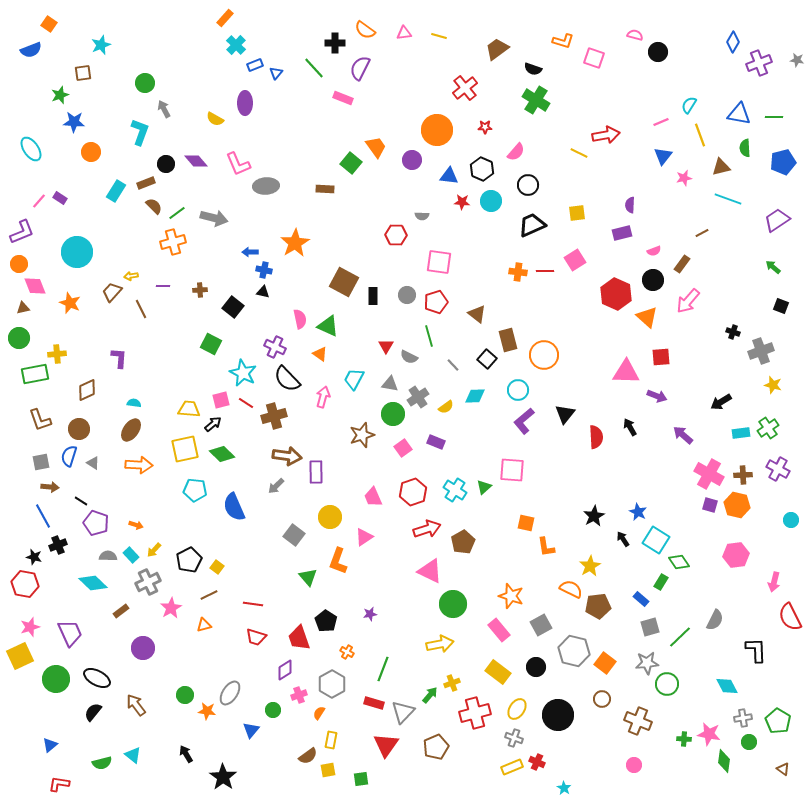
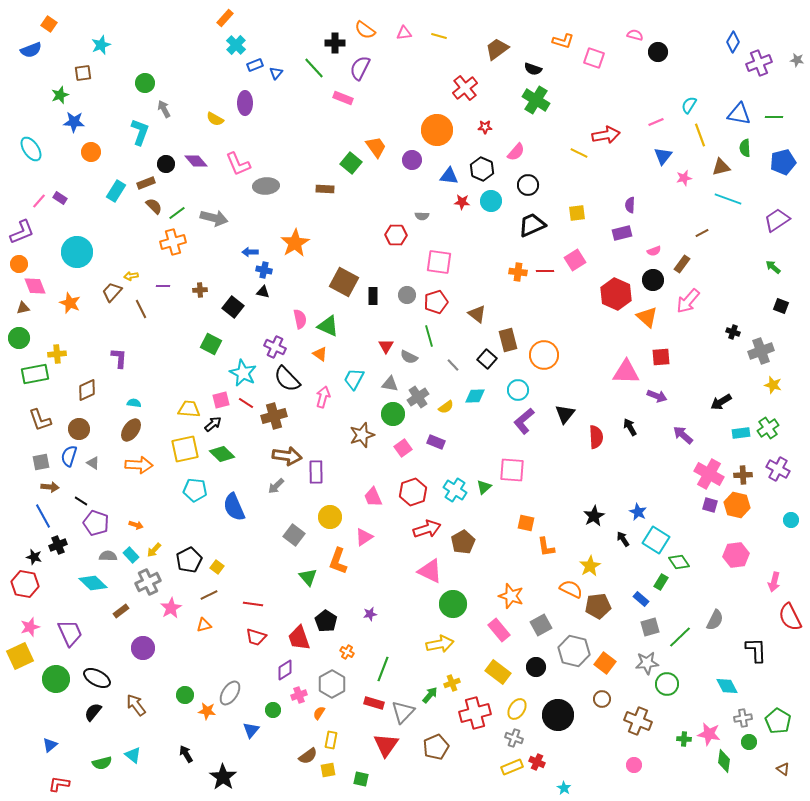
pink line at (661, 122): moved 5 px left
green square at (361, 779): rotated 21 degrees clockwise
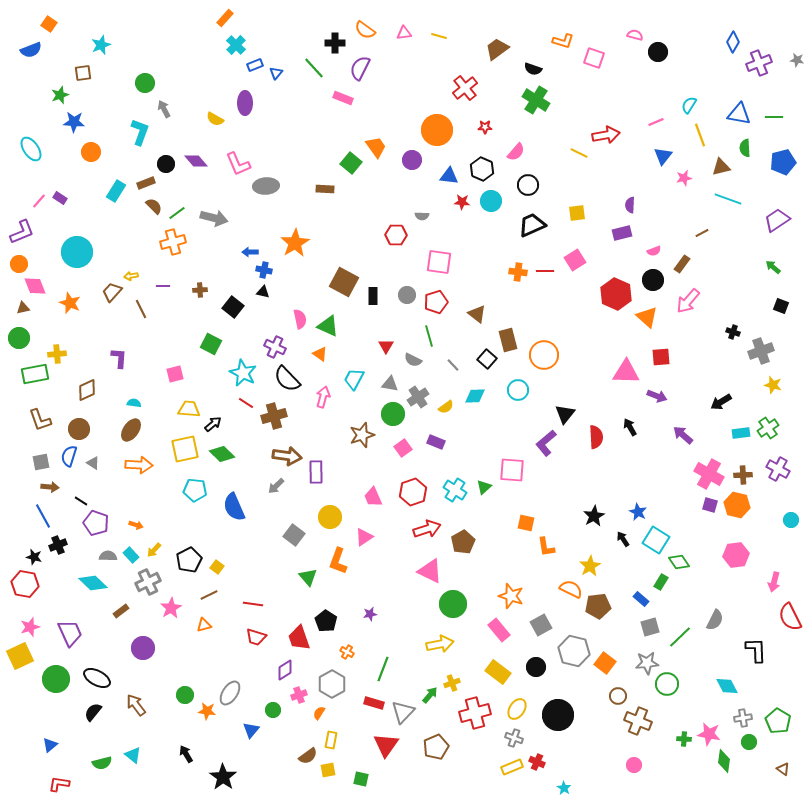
gray semicircle at (409, 357): moved 4 px right, 3 px down
pink square at (221, 400): moved 46 px left, 26 px up
purple L-shape at (524, 421): moved 22 px right, 22 px down
brown circle at (602, 699): moved 16 px right, 3 px up
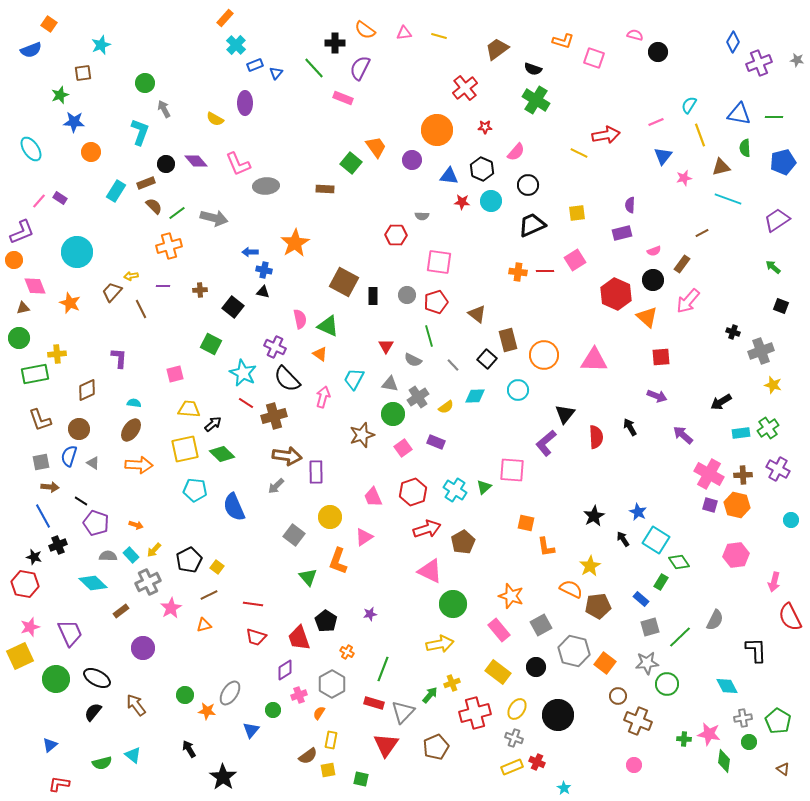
orange cross at (173, 242): moved 4 px left, 4 px down
orange circle at (19, 264): moved 5 px left, 4 px up
pink triangle at (626, 372): moved 32 px left, 12 px up
black arrow at (186, 754): moved 3 px right, 5 px up
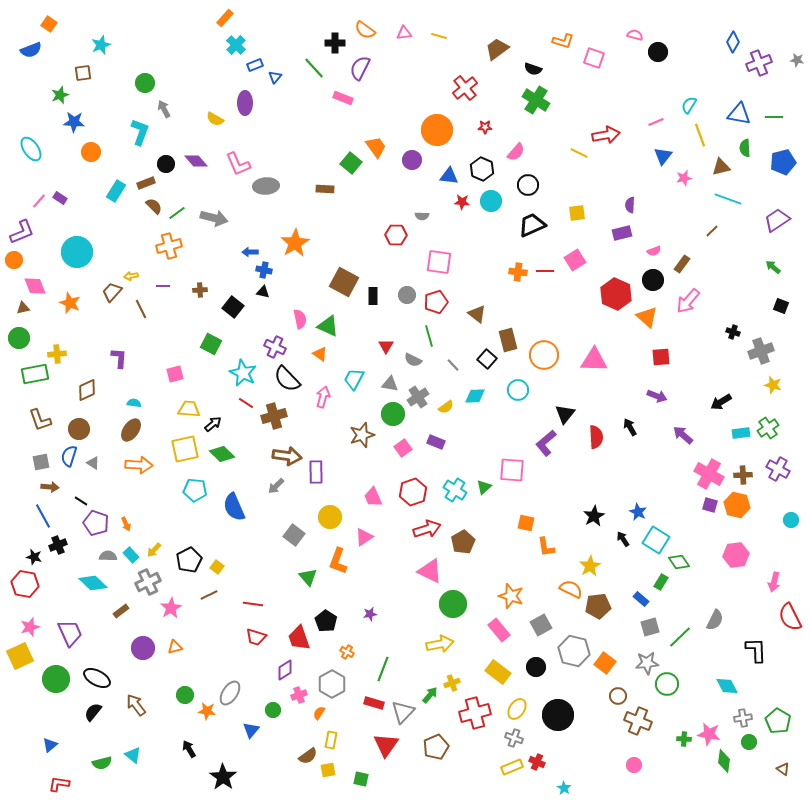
blue triangle at (276, 73): moved 1 px left, 4 px down
brown line at (702, 233): moved 10 px right, 2 px up; rotated 16 degrees counterclockwise
orange arrow at (136, 525): moved 10 px left, 1 px up; rotated 48 degrees clockwise
orange triangle at (204, 625): moved 29 px left, 22 px down
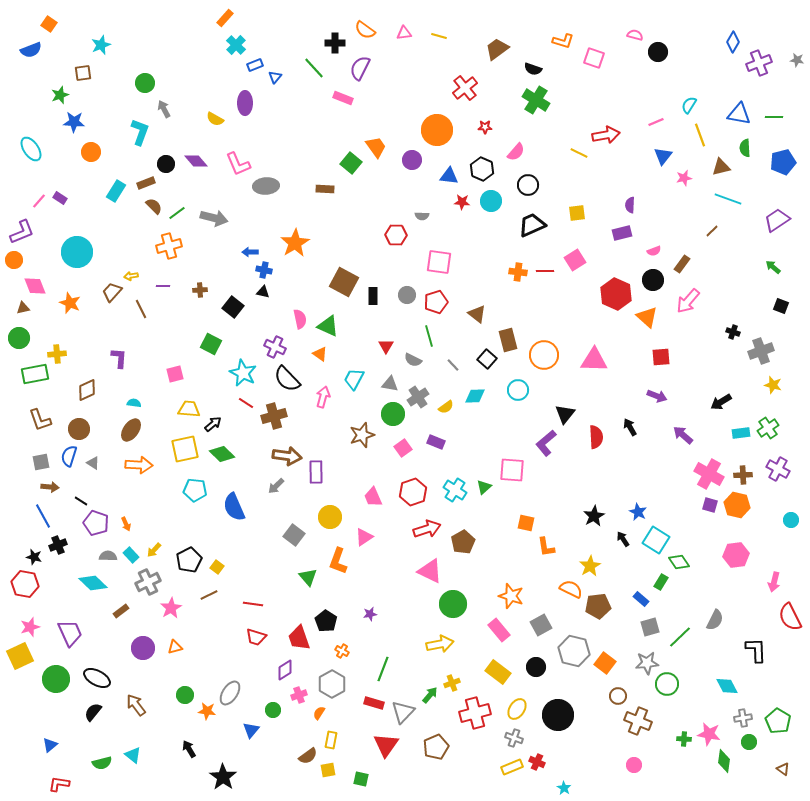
orange cross at (347, 652): moved 5 px left, 1 px up
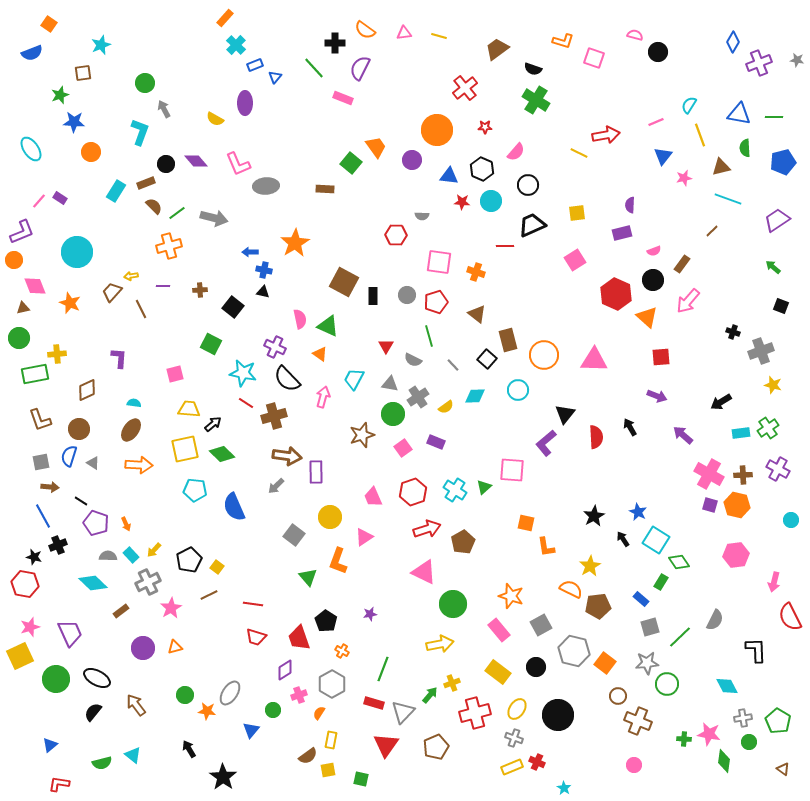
blue semicircle at (31, 50): moved 1 px right, 3 px down
red line at (545, 271): moved 40 px left, 25 px up
orange cross at (518, 272): moved 42 px left; rotated 12 degrees clockwise
cyan star at (243, 373): rotated 16 degrees counterclockwise
pink triangle at (430, 571): moved 6 px left, 1 px down
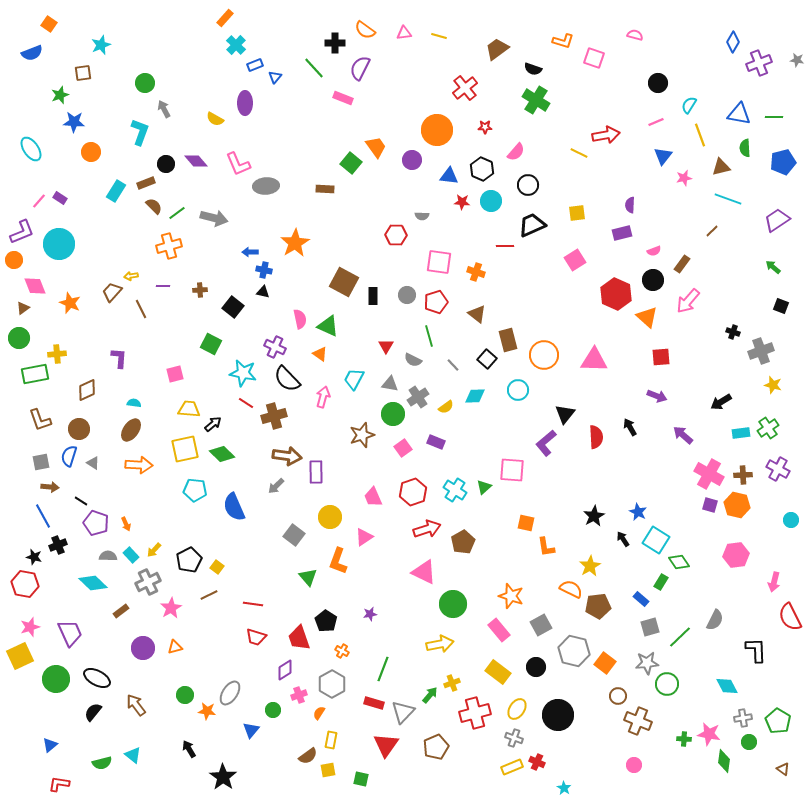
black circle at (658, 52): moved 31 px down
cyan circle at (77, 252): moved 18 px left, 8 px up
brown triangle at (23, 308): rotated 24 degrees counterclockwise
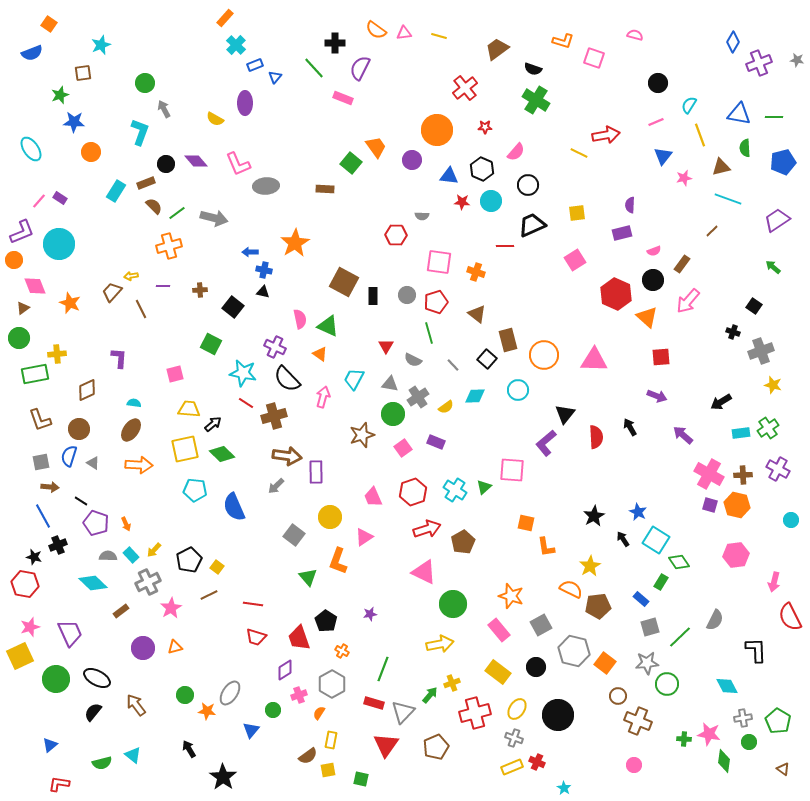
orange semicircle at (365, 30): moved 11 px right
black square at (781, 306): moved 27 px left; rotated 14 degrees clockwise
green line at (429, 336): moved 3 px up
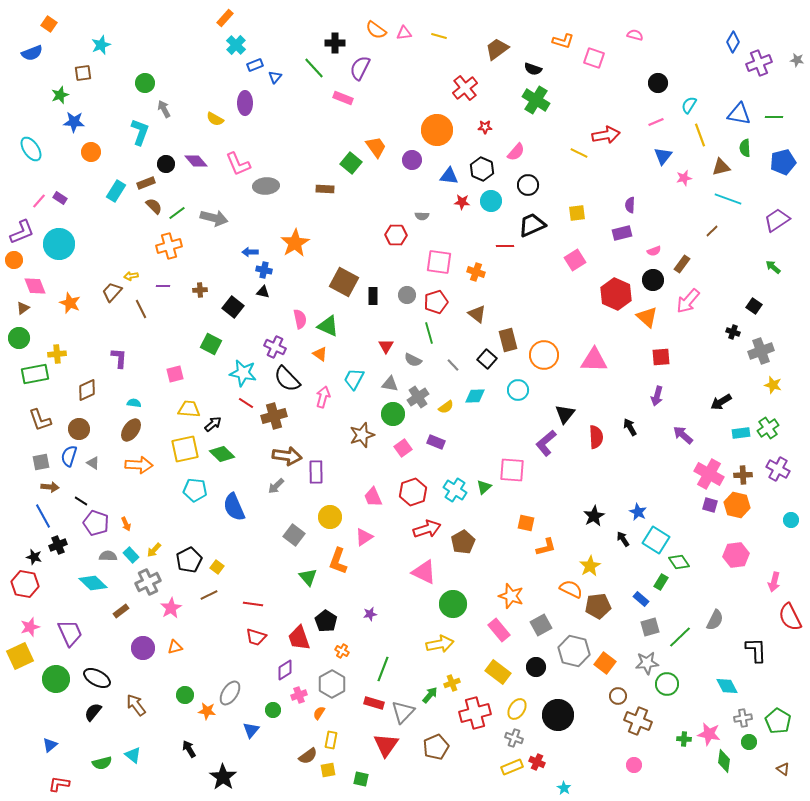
purple arrow at (657, 396): rotated 84 degrees clockwise
orange L-shape at (546, 547): rotated 95 degrees counterclockwise
